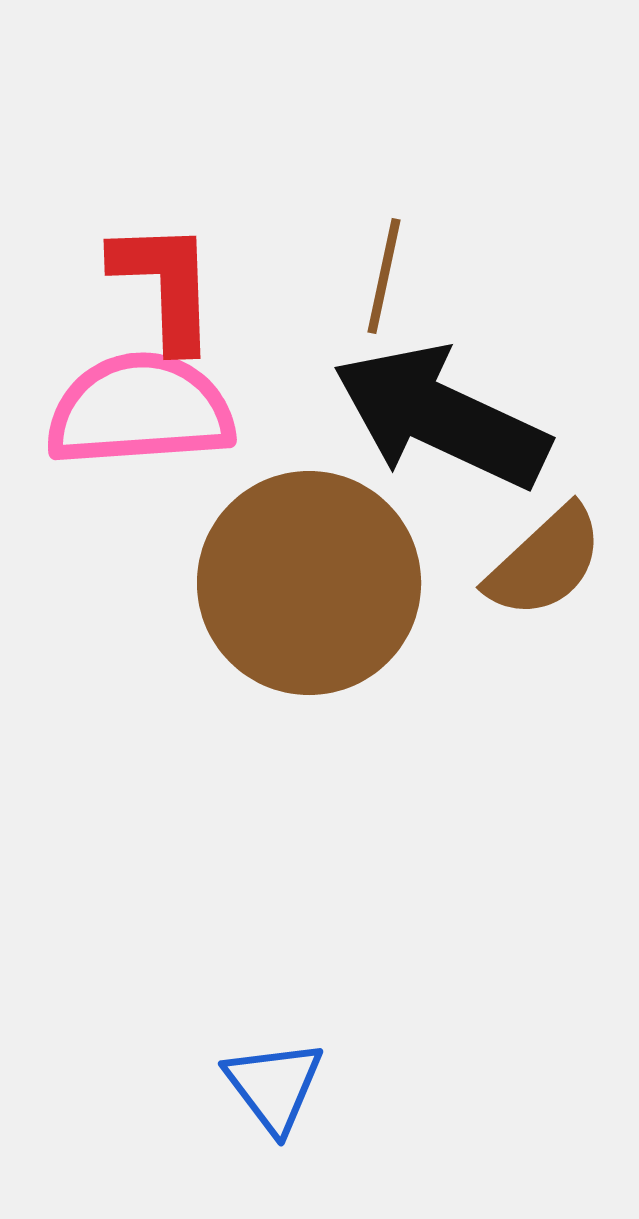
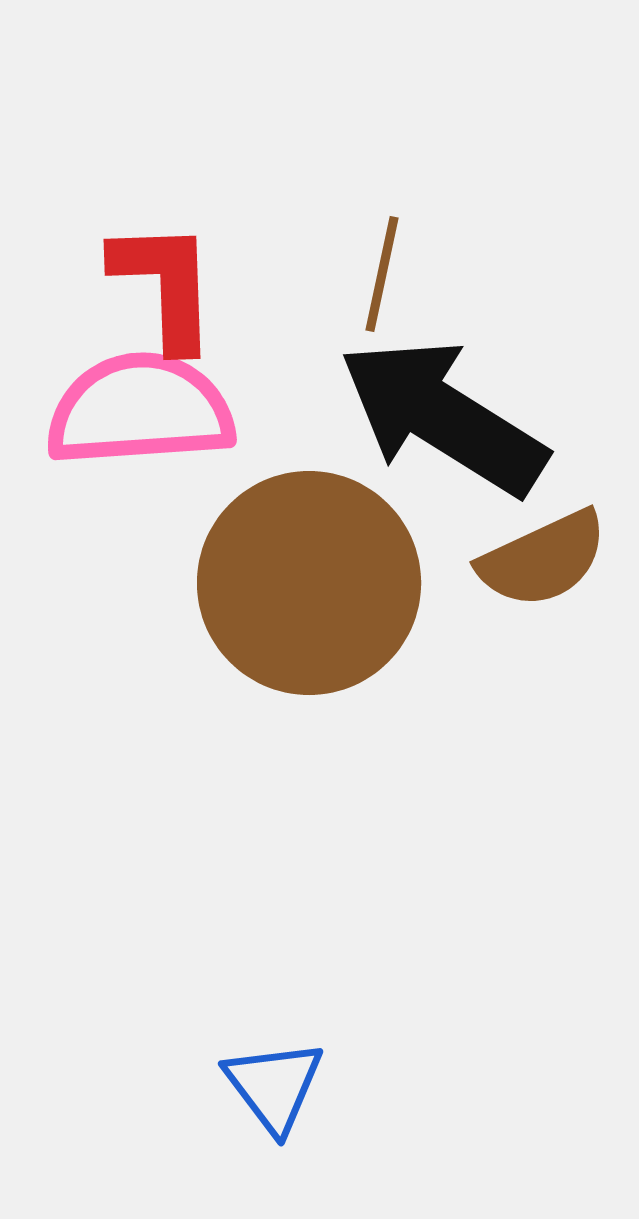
brown line: moved 2 px left, 2 px up
black arrow: moved 2 px right; rotated 7 degrees clockwise
brown semicircle: moved 2 px left, 3 px up; rotated 18 degrees clockwise
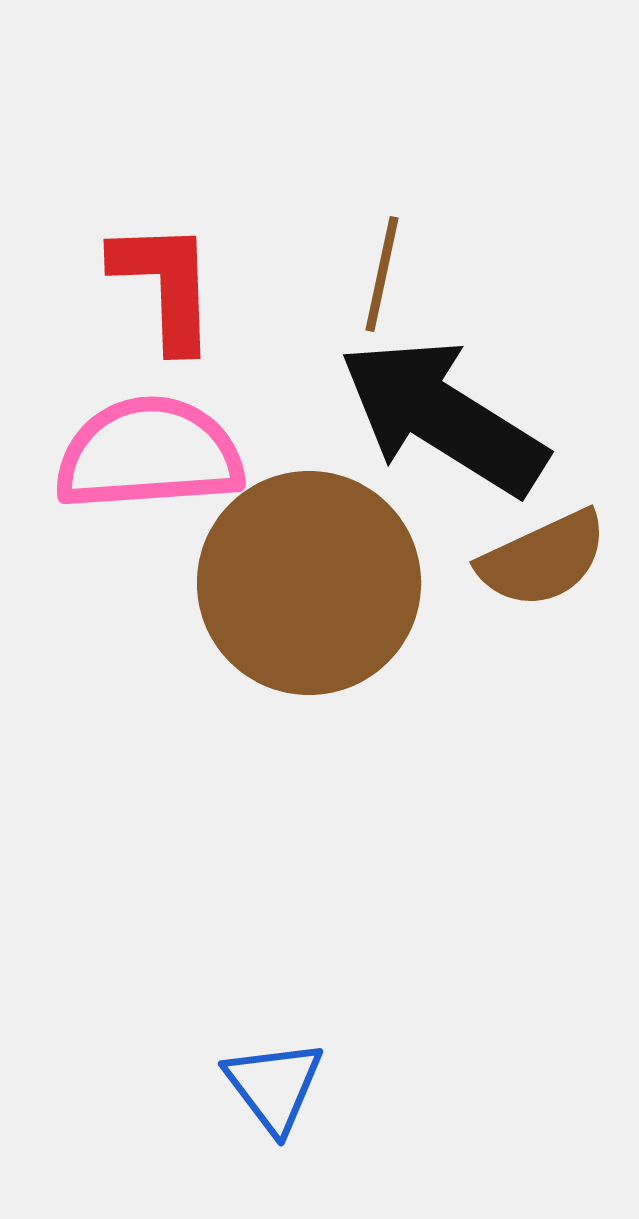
pink semicircle: moved 9 px right, 44 px down
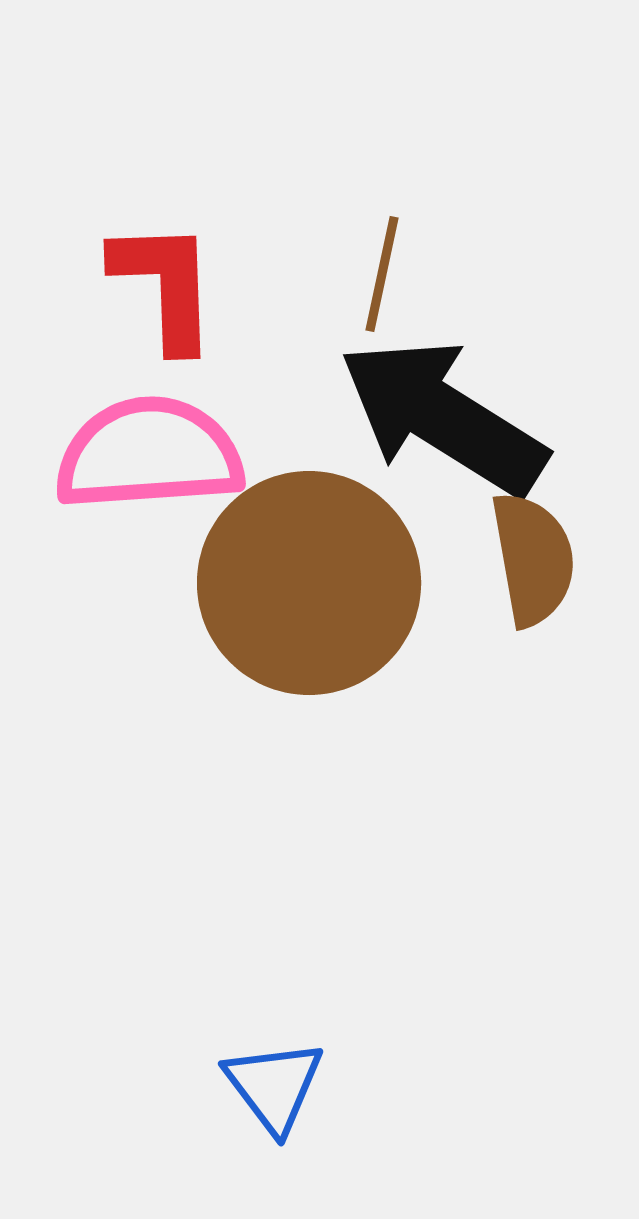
brown semicircle: moved 10 px left; rotated 75 degrees counterclockwise
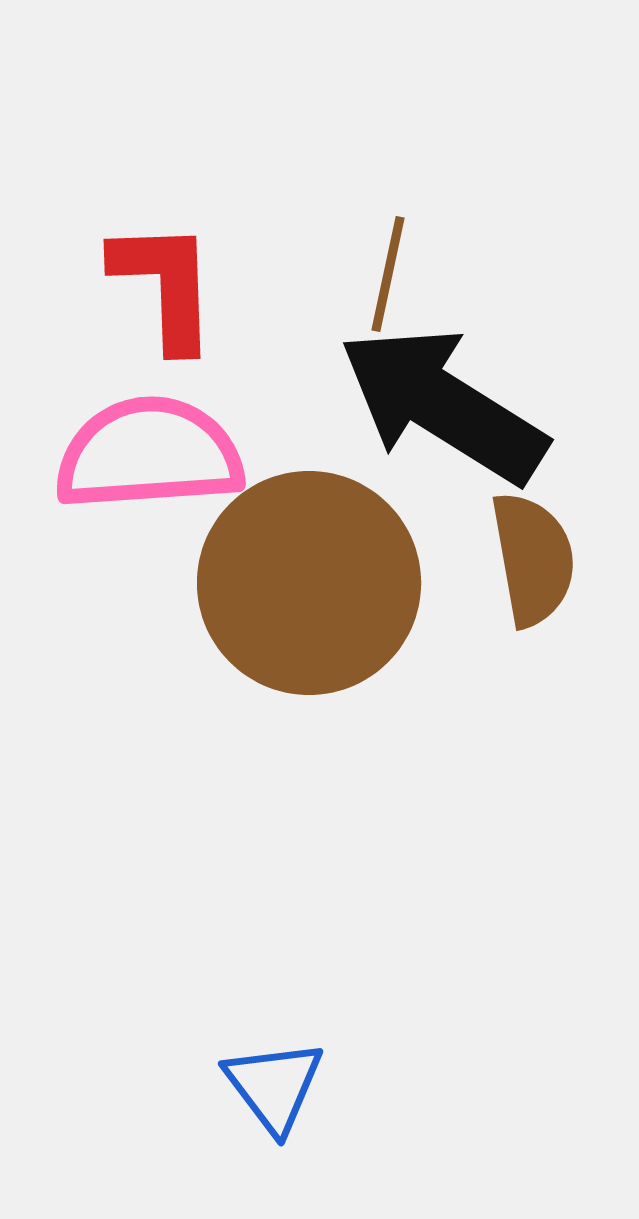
brown line: moved 6 px right
black arrow: moved 12 px up
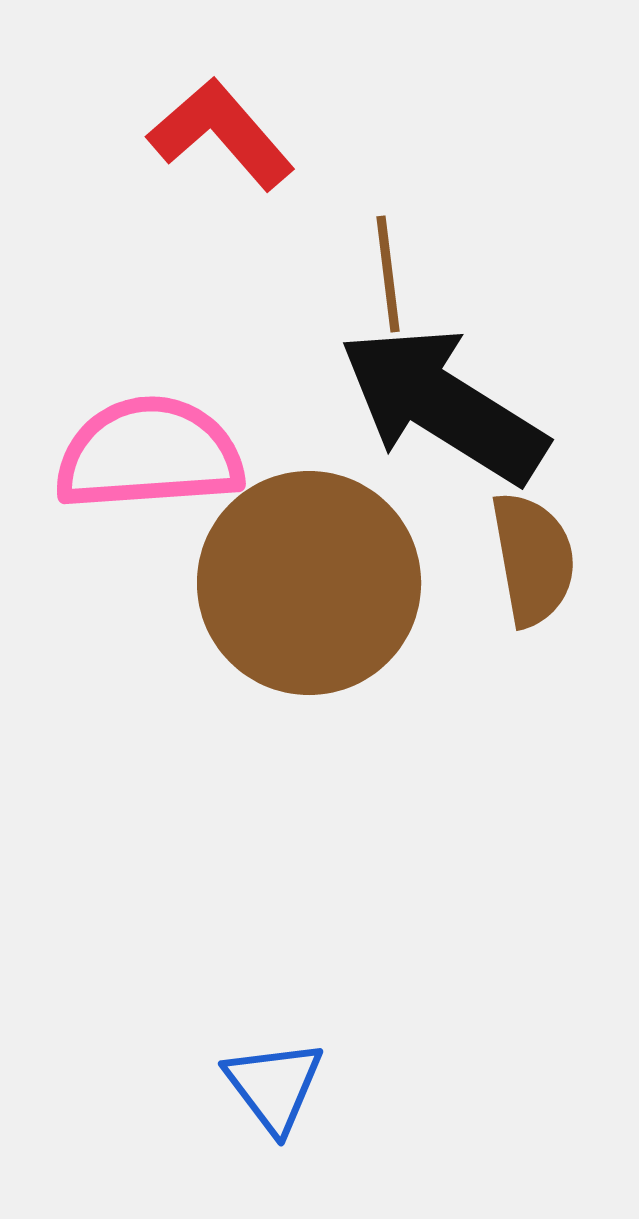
brown line: rotated 19 degrees counterclockwise
red L-shape: moved 56 px right, 151 px up; rotated 39 degrees counterclockwise
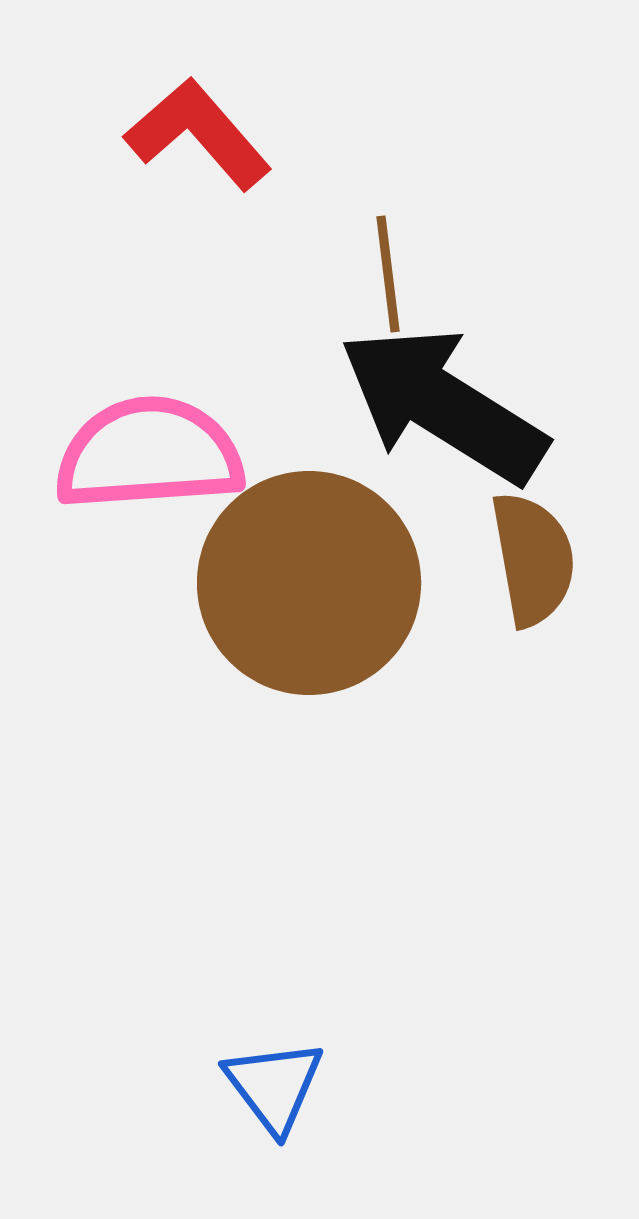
red L-shape: moved 23 px left
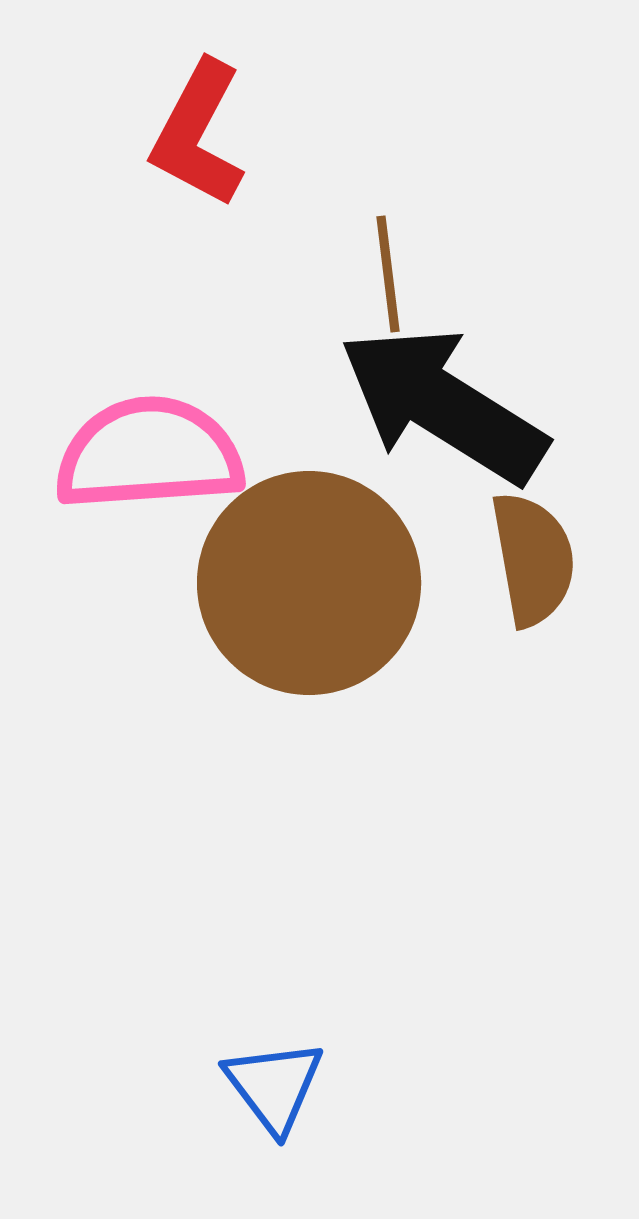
red L-shape: rotated 111 degrees counterclockwise
